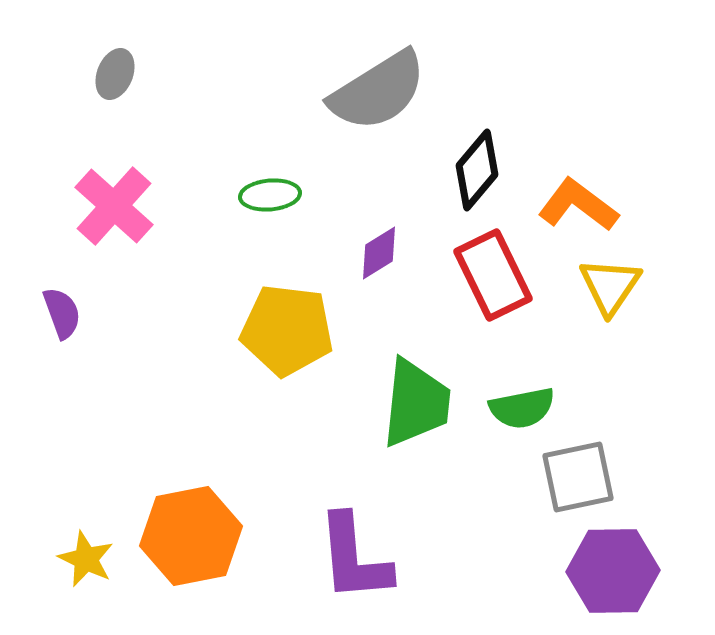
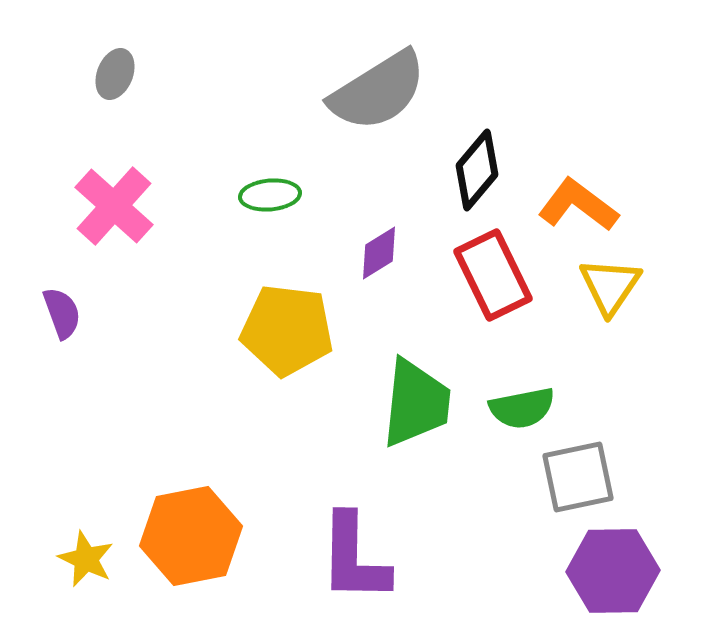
purple L-shape: rotated 6 degrees clockwise
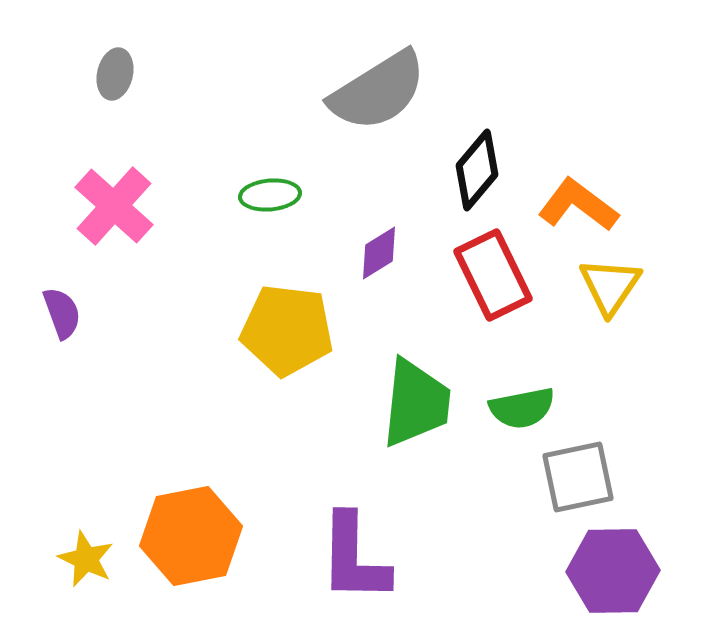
gray ellipse: rotated 9 degrees counterclockwise
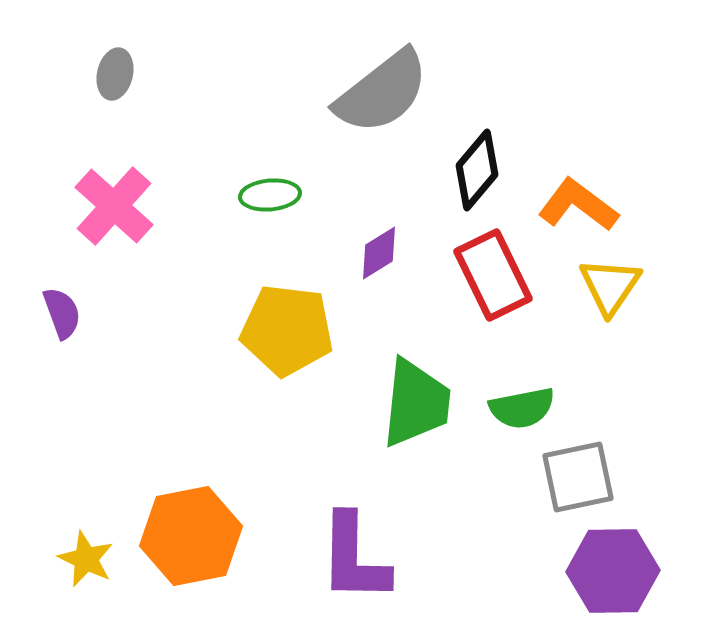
gray semicircle: moved 4 px right, 1 px down; rotated 6 degrees counterclockwise
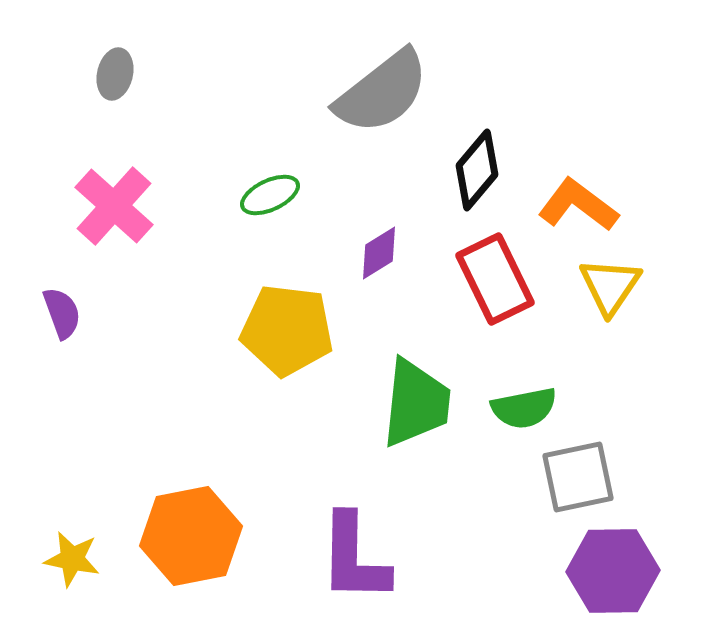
green ellipse: rotated 20 degrees counterclockwise
red rectangle: moved 2 px right, 4 px down
green semicircle: moved 2 px right
yellow star: moved 14 px left; rotated 14 degrees counterclockwise
